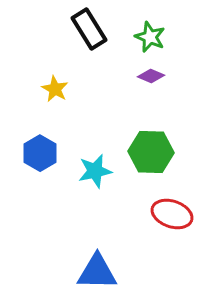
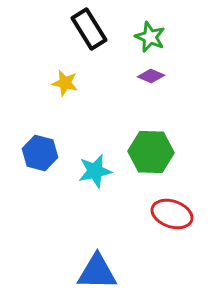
yellow star: moved 10 px right, 6 px up; rotated 16 degrees counterclockwise
blue hexagon: rotated 16 degrees counterclockwise
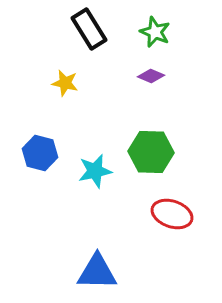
green star: moved 5 px right, 5 px up
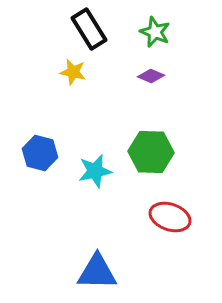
yellow star: moved 8 px right, 11 px up
red ellipse: moved 2 px left, 3 px down
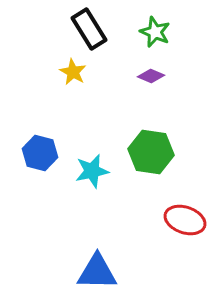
yellow star: rotated 16 degrees clockwise
green hexagon: rotated 6 degrees clockwise
cyan star: moved 3 px left
red ellipse: moved 15 px right, 3 px down
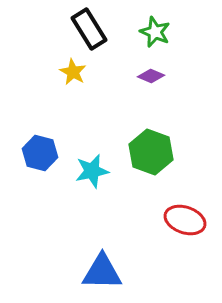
green hexagon: rotated 12 degrees clockwise
blue triangle: moved 5 px right
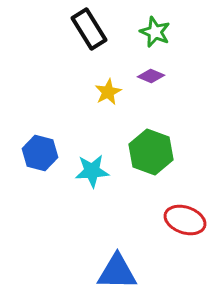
yellow star: moved 35 px right, 20 px down; rotated 16 degrees clockwise
cyan star: rotated 8 degrees clockwise
blue triangle: moved 15 px right
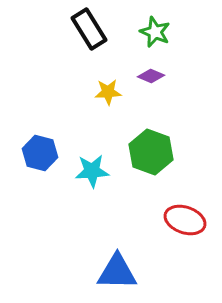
yellow star: rotated 24 degrees clockwise
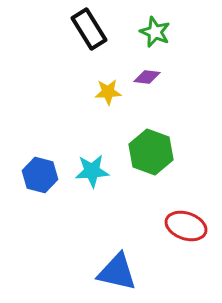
purple diamond: moved 4 px left, 1 px down; rotated 16 degrees counterclockwise
blue hexagon: moved 22 px down
red ellipse: moved 1 px right, 6 px down
blue triangle: rotated 12 degrees clockwise
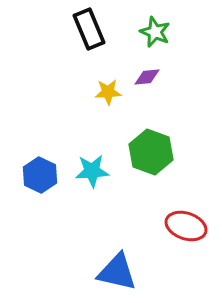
black rectangle: rotated 9 degrees clockwise
purple diamond: rotated 12 degrees counterclockwise
blue hexagon: rotated 12 degrees clockwise
